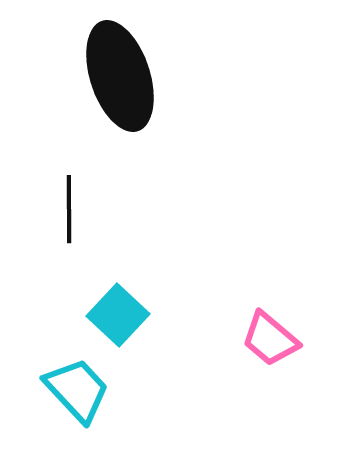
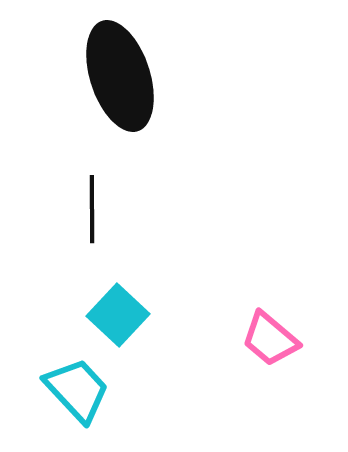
black line: moved 23 px right
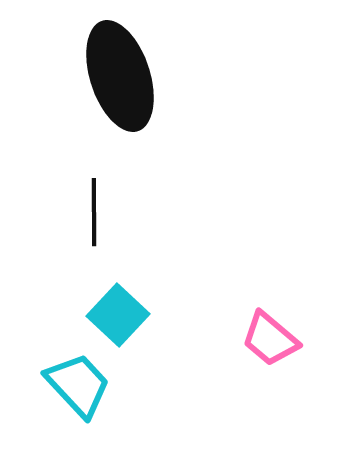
black line: moved 2 px right, 3 px down
cyan trapezoid: moved 1 px right, 5 px up
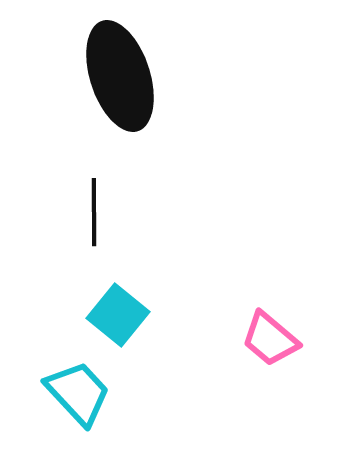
cyan square: rotated 4 degrees counterclockwise
cyan trapezoid: moved 8 px down
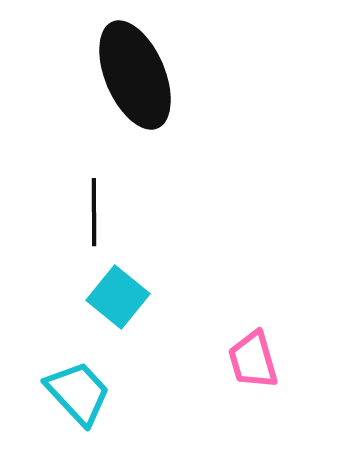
black ellipse: moved 15 px right, 1 px up; rotated 5 degrees counterclockwise
cyan square: moved 18 px up
pink trapezoid: moved 17 px left, 21 px down; rotated 34 degrees clockwise
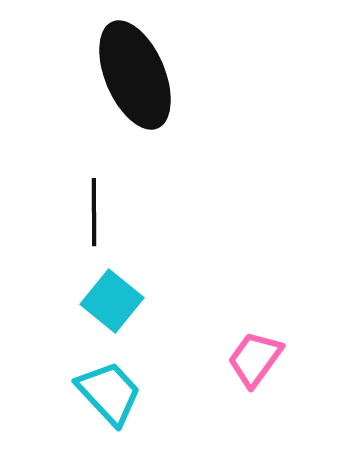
cyan square: moved 6 px left, 4 px down
pink trapezoid: moved 2 px right, 1 px up; rotated 52 degrees clockwise
cyan trapezoid: moved 31 px right
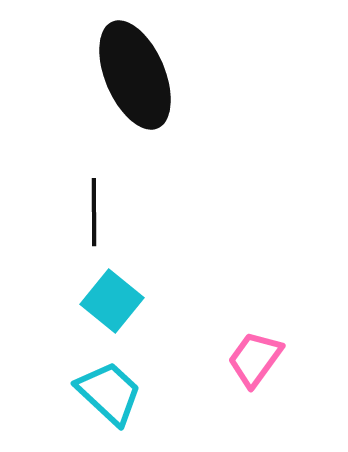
cyan trapezoid: rotated 4 degrees counterclockwise
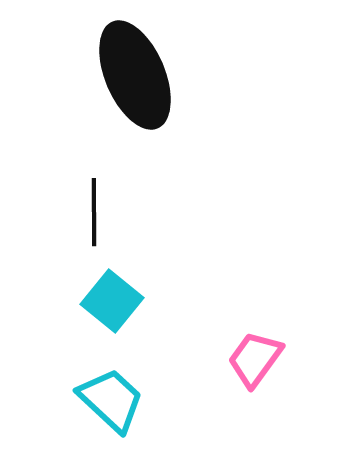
cyan trapezoid: moved 2 px right, 7 px down
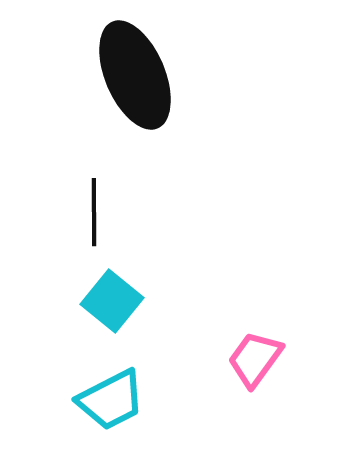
cyan trapezoid: rotated 110 degrees clockwise
